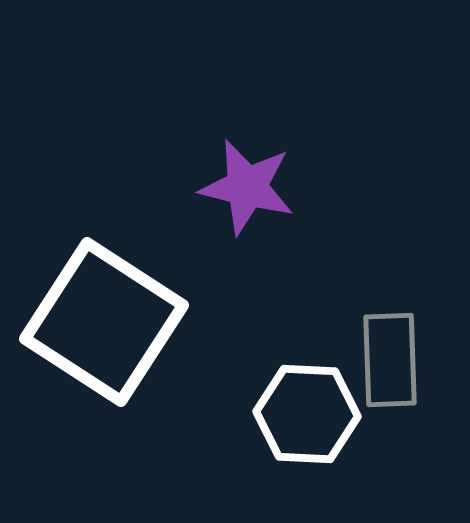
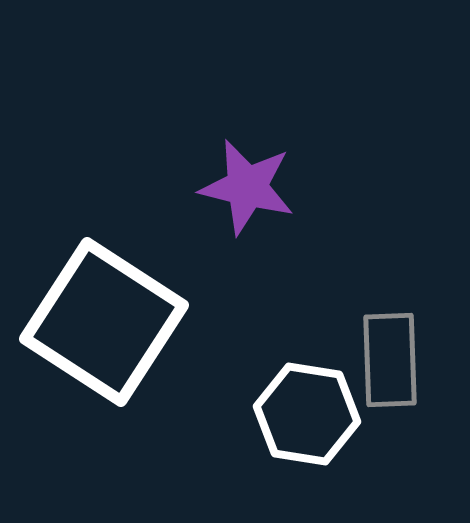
white hexagon: rotated 6 degrees clockwise
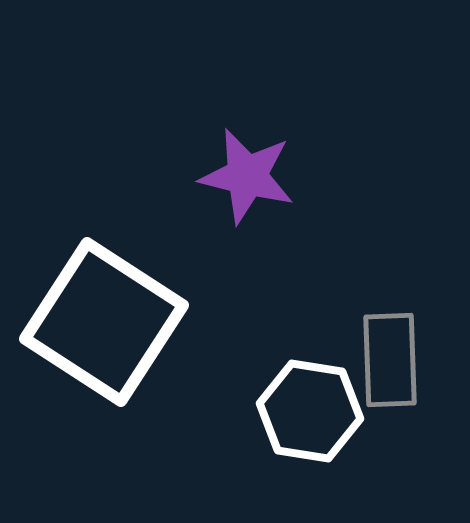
purple star: moved 11 px up
white hexagon: moved 3 px right, 3 px up
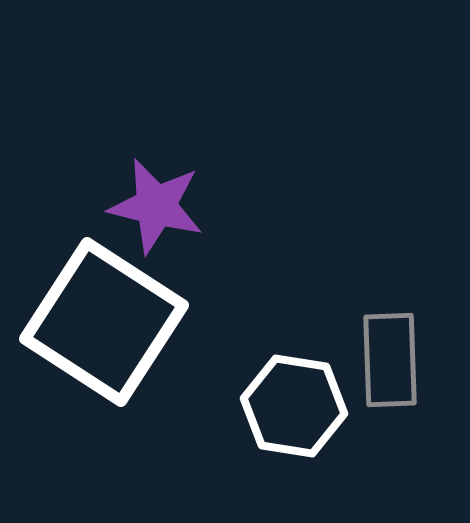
purple star: moved 91 px left, 30 px down
white hexagon: moved 16 px left, 5 px up
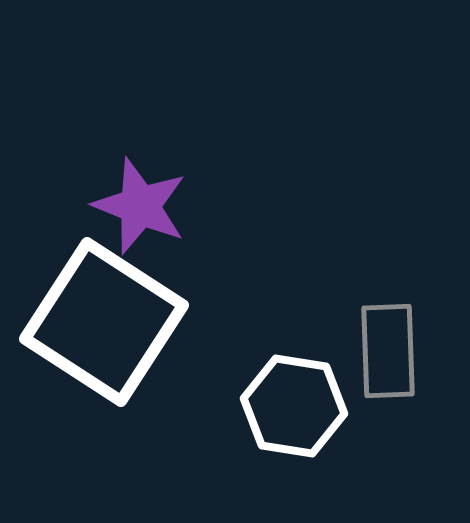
purple star: moved 16 px left; rotated 8 degrees clockwise
gray rectangle: moved 2 px left, 9 px up
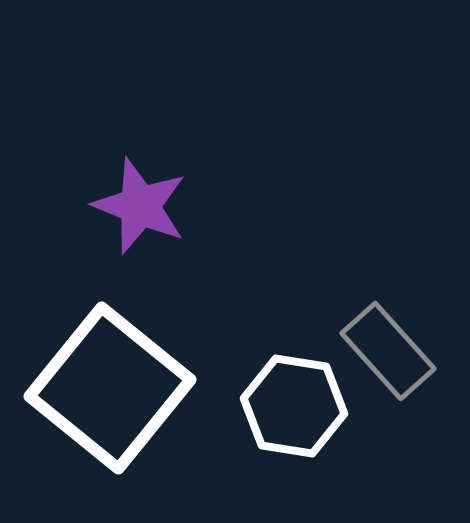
white square: moved 6 px right, 66 px down; rotated 6 degrees clockwise
gray rectangle: rotated 40 degrees counterclockwise
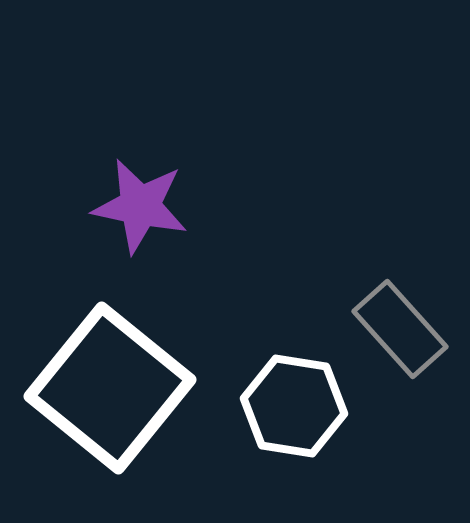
purple star: rotated 10 degrees counterclockwise
gray rectangle: moved 12 px right, 22 px up
